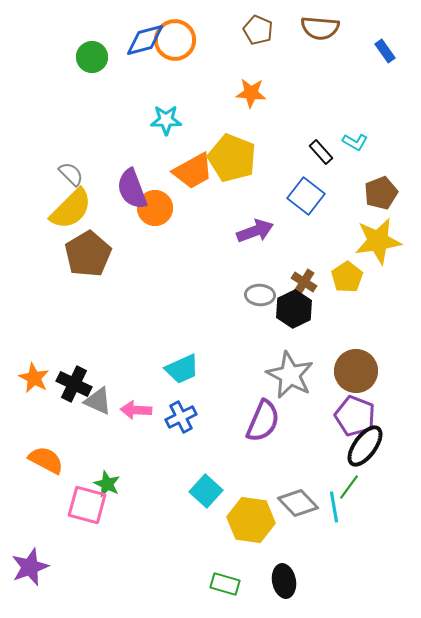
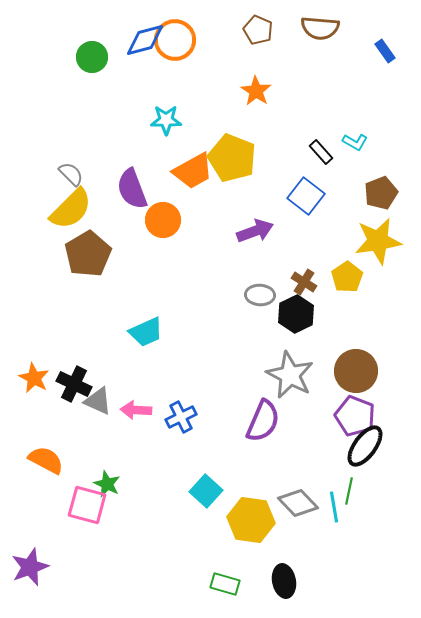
orange star at (251, 93): moved 5 px right, 2 px up; rotated 28 degrees clockwise
orange circle at (155, 208): moved 8 px right, 12 px down
black hexagon at (294, 309): moved 2 px right, 5 px down
cyan trapezoid at (182, 369): moved 36 px left, 37 px up
green line at (349, 487): moved 4 px down; rotated 24 degrees counterclockwise
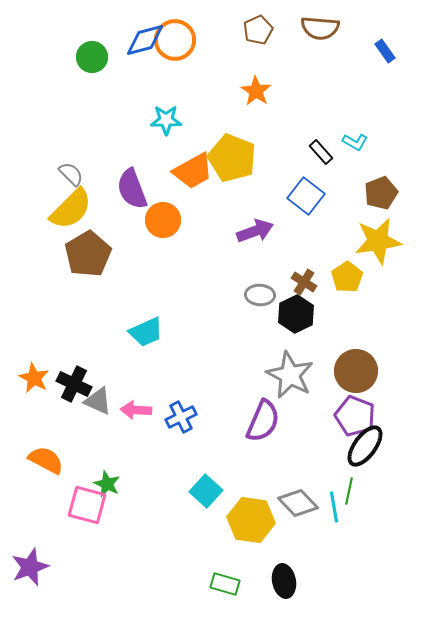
brown pentagon at (258, 30): rotated 24 degrees clockwise
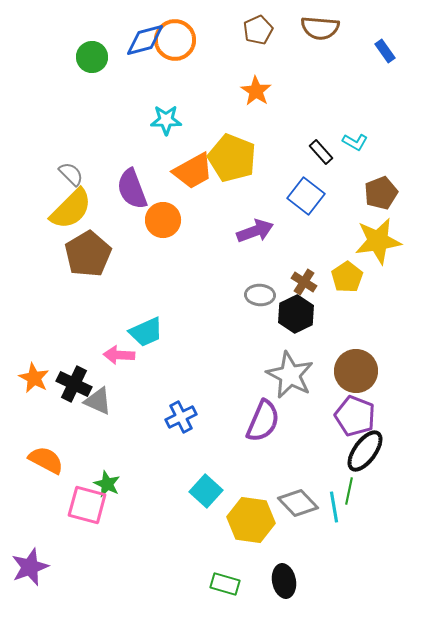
pink arrow at (136, 410): moved 17 px left, 55 px up
black ellipse at (365, 446): moved 5 px down
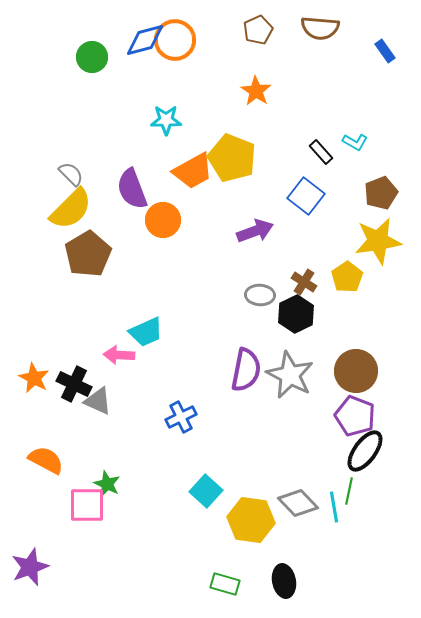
purple semicircle at (263, 421): moved 17 px left, 51 px up; rotated 12 degrees counterclockwise
pink square at (87, 505): rotated 15 degrees counterclockwise
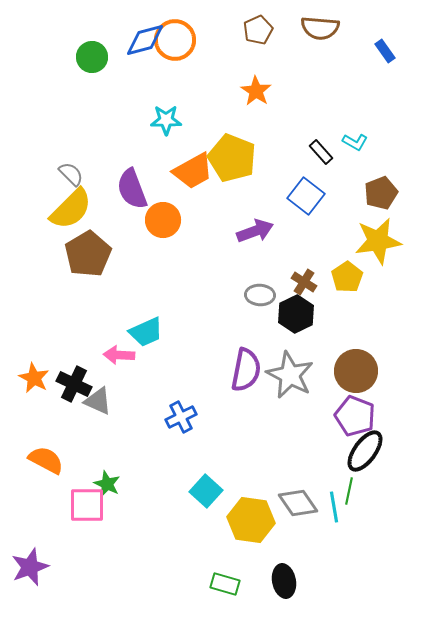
gray diamond at (298, 503): rotated 9 degrees clockwise
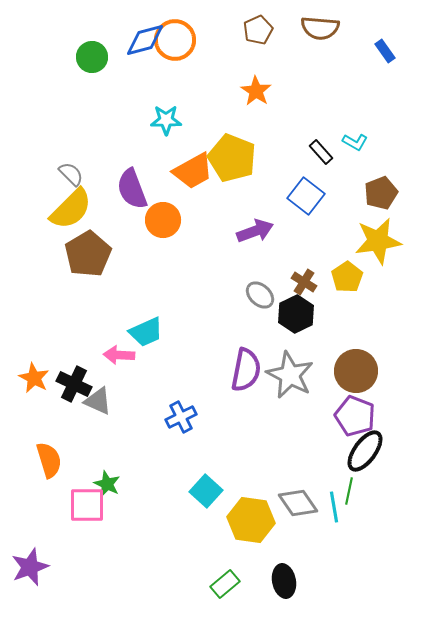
gray ellipse at (260, 295): rotated 40 degrees clockwise
orange semicircle at (46, 460): moved 3 px right; rotated 45 degrees clockwise
green rectangle at (225, 584): rotated 56 degrees counterclockwise
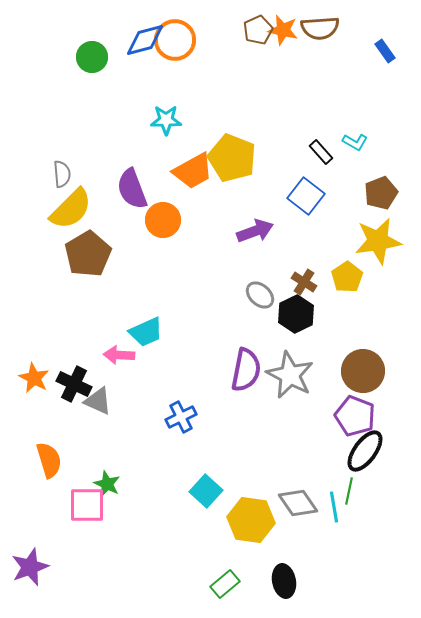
brown semicircle at (320, 28): rotated 9 degrees counterclockwise
orange star at (256, 91): moved 27 px right, 61 px up; rotated 20 degrees counterclockwise
gray semicircle at (71, 174): moved 9 px left; rotated 40 degrees clockwise
brown circle at (356, 371): moved 7 px right
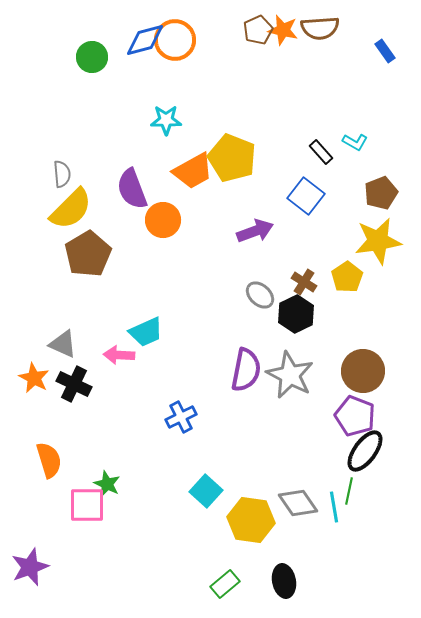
gray triangle at (98, 401): moved 35 px left, 57 px up
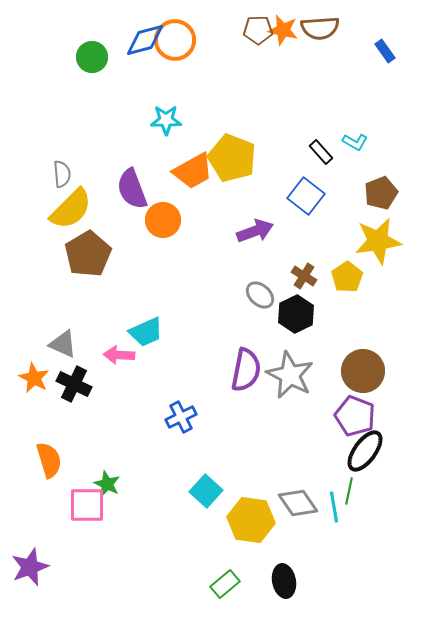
brown pentagon at (258, 30): rotated 24 degrees clockwise
brown cross at (304, 282): moved 6 px up
